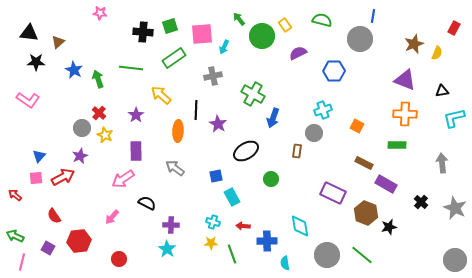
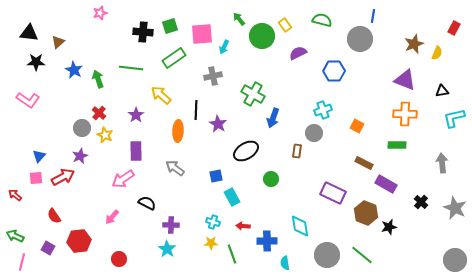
pink star at (100, 13): rotated 24 degrees counterclockwise
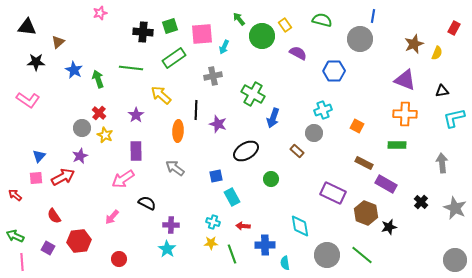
black triangle at (29, 33): moved 2 px left, 6 px up
purple semicircle at (298, 53): rotated 54 degrees clockwise
purple star at (218, 124): rotated 12 degrees counterclockwise
brown rectangle at (297, 151): rotated 56 degrees counterclockwise
blue cross at (267, 241): moved 2 px left, 4 px down
pink line at (22, 262): rotated 18 degrees counterclockwise
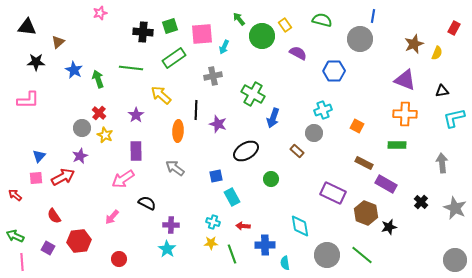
pink L-shape at (28, 100): rotated 35 degrees counterclockwise
